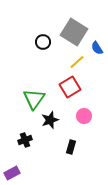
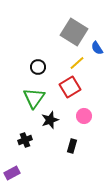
black circle: moved 5 px left, 25 px down
yellow line: moved 1 px down
green triangle: moved 1 px up
black rectangle: moved 1 px right, 1 px up
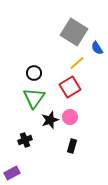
black circle: moved 4 px left, 6 px down
pink circle: moved 14 px left, 1 px down
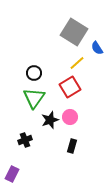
purple rectangle: moved 1 px down; rotated 35 degrees counterclockwise
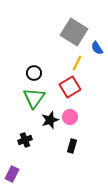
yellow line: rotated 21 degrees counterclockwise
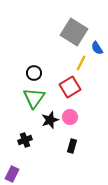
yellow line: moved 4 px right
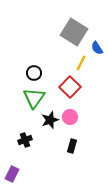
red square: rotated 15 degrees counterclockwise
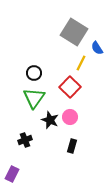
black star: rotated 30 degrees counterclockwise
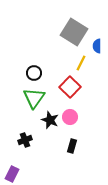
blue semicircle: moved 2 px up; rotated 32 degrees clockwise
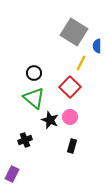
green triangle: rotated 25 degrees counterclockwise
